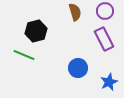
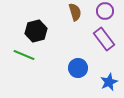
purple rectangle: rotated 10 degrees counterclockwise
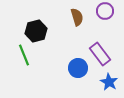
brown semicircle: moved 2 px right, 5 px down
purple rectangle: moved 4 px left, 15 px down
green line: rotated 45 degrees clockwise
blue star: rotated 18 degrees counterclockwise
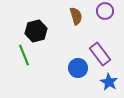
brown semicircle: moved 1 px left, 1 px up
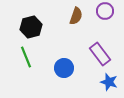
brown semicircle: rotated 36 degrees clockwise
black hexagon: moved 5 px left, 4 px up
green line: moved 2 px right, 2 px down
blue circle: moved 14 px left
blue star: rotated 12 degrees counterclockwise
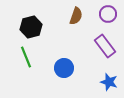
purple circle: moved 3 px right, 3 px down
purple rectangle: moved 5 px right, 8 px up
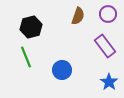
brown semicircle: moved 2 px right
blue circle: moved 2 px left, 2 px down
blue star: rotated 18 degrees clockwise
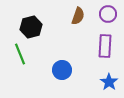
purple rectangle: rotated 40 degrees clockwise
green line: moved 6 px left, 3 px up
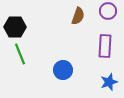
purple circle: moved 3 px up
black hexagon: moved 16 px left; rotated 15 degrees clockwise
blue circle: moved 1 px right
blue star: rotated 18 degrees clockwise
